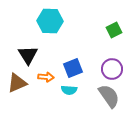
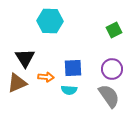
black triangle: moved 3 px left, 3 px down
blue square: rotated 18 degrees clockwise
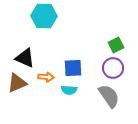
cyan hexagon: moved 6 px left, 5 px up
green square: moved 2 px right, 15 px down
black triangle: rotated 35 degrees counterclockwise
purple circle: moved 1 px right, 1 px up
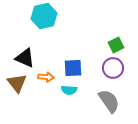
cyan hexagon: rotated 15 degrees counterclockwise
brown triangle: rotated 45 degrees counterclockwise
gray semicircle: moved 5 px down
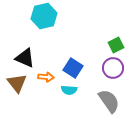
blue square: rotated 36 degrees clockwise
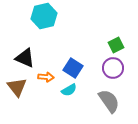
brown triangle: moved 4 px down
cyan semicircle: rotated 35 degrees counterclockwise
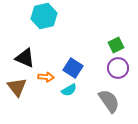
purple circle: moved 5 px right
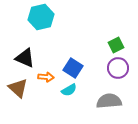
cyan hexagon: moved 3 px left, 1 px down
brown triangle: moved 1 px right, 1 px down; rotated 10 degrees counterclockwise
gray semicircle: rotated 60 degrees counterclockwise
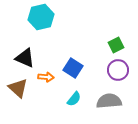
purple circle: moved 2 px down
cyan semicircle: moved 5 px right, 9 px down; rotated 21 degrees counterclockwise
